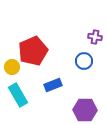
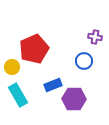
red pentagon: moved 1 px right, 2 px up
purple hexagon: moved 11 px left, 11 px up
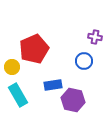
blue rectangle: rotated 12 degrees clockwise
purple hexagon: moved 1 px left, 1 px down; rotated 10 degrees clockwise
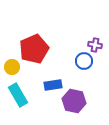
purple cross: moved 8 px down
purple hexagon: moved 1 px right, 1 px down
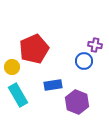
purple hexagon: moved 3 px right, 1 px down; rotated 10 degrees clockwise
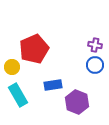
blue circle: moved 11 px right, 4 px down
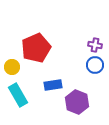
red pentagon: moved 2 px right, 1 px up
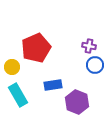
purple cross: moved 6 px left, 1 px down
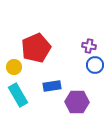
yellow circle: moved 2 px right
blue rectangle: moved 1 px left, 1 px down
purple hexagon: rotated 20 degrees counterclockwise
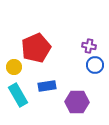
blue rectangle: moved 5 px left
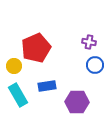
purple cross: moved 4 px up
yellow circle: moved 1 px up
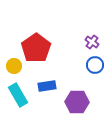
purple cross: moved 3 px right; rotated 24 degrees clockwise
red pentagon: rotated 12 degrees counterclockwise
